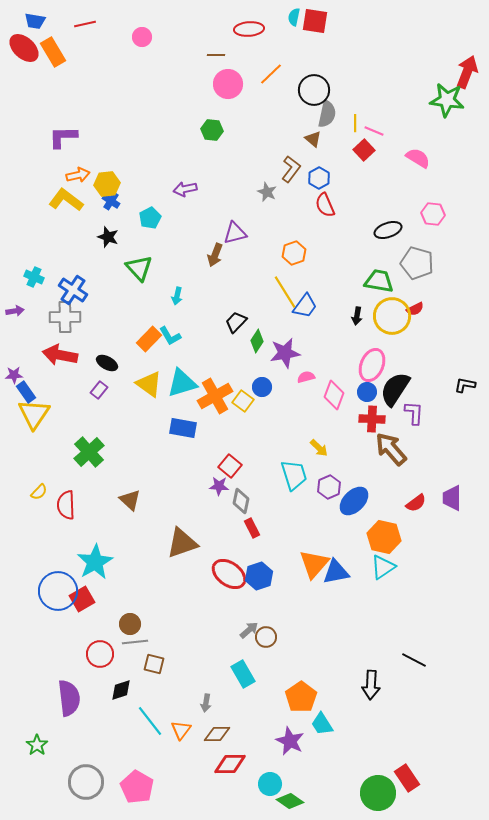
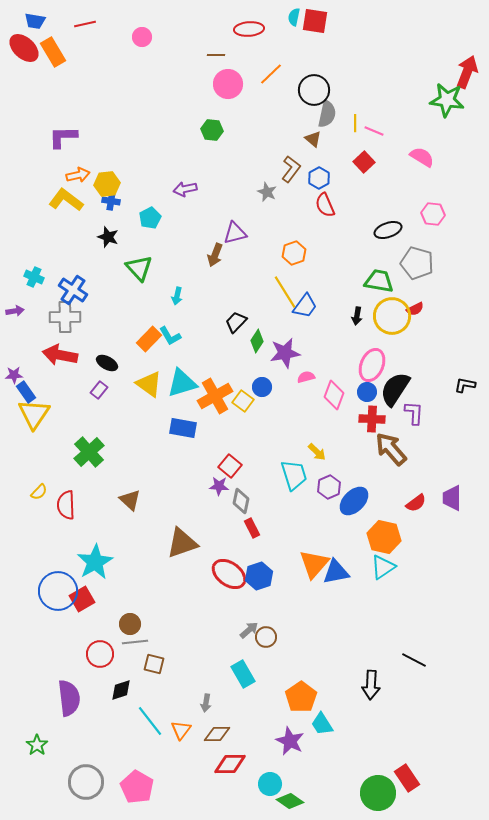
red square at (364, 150): moved 12 px down
pink semicircle at (418, 158): moved 4 px right, 1 px up
blue cross at (111, 201): rotated 24 degrees counterclockwise
yellow arrow at (319, 448): moved 2 px left, 4 px down
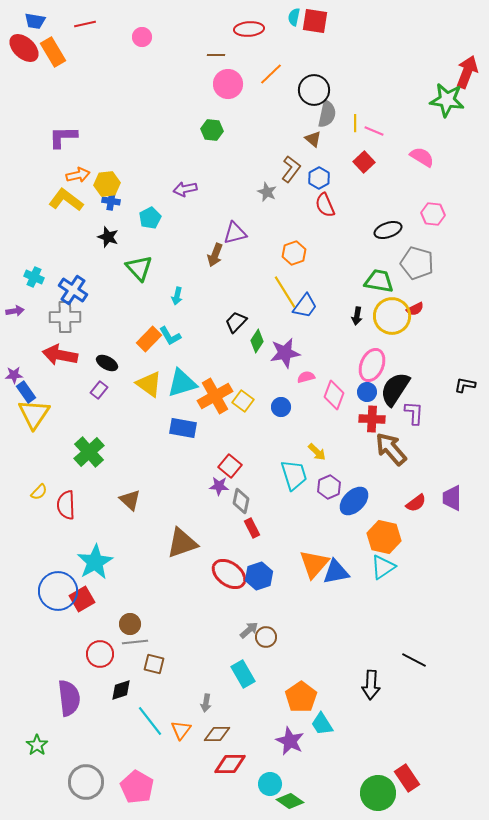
blue circle at (262, 387): moved 19 px right, 20 px down
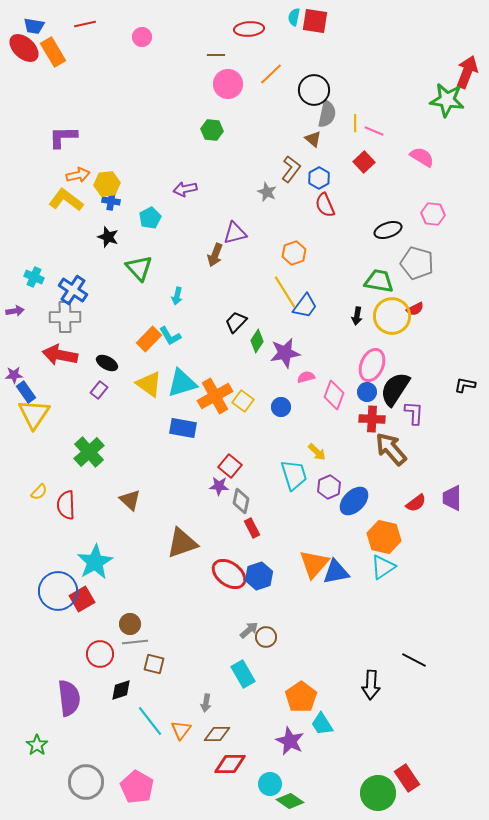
blue trapezoid at (35, 21): moved 1 px left, 5 px down
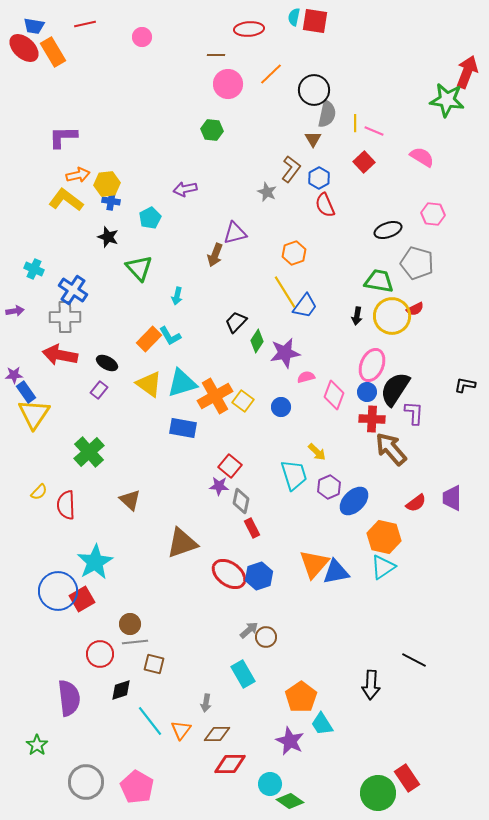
brown triangle at (313, 139): rotated 18 degrees clockwise
cyan cross at (34, 277): moved 8 px up
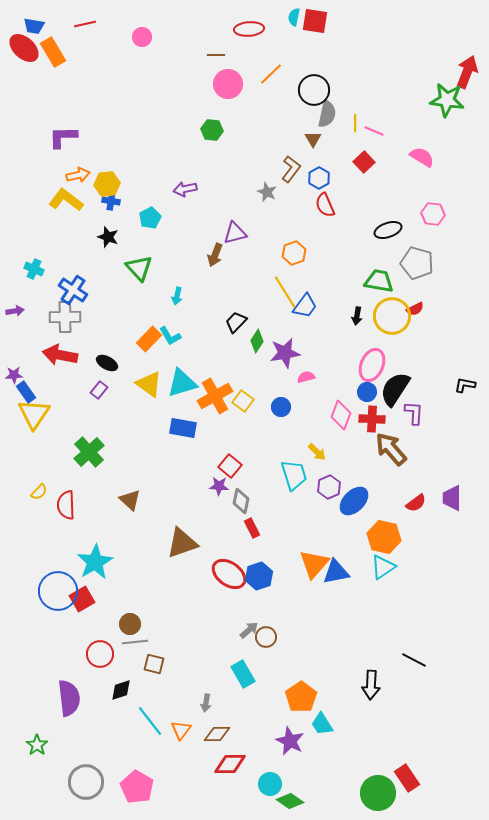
pink diamond at (334, 395): moved 7 px right, 20 px down
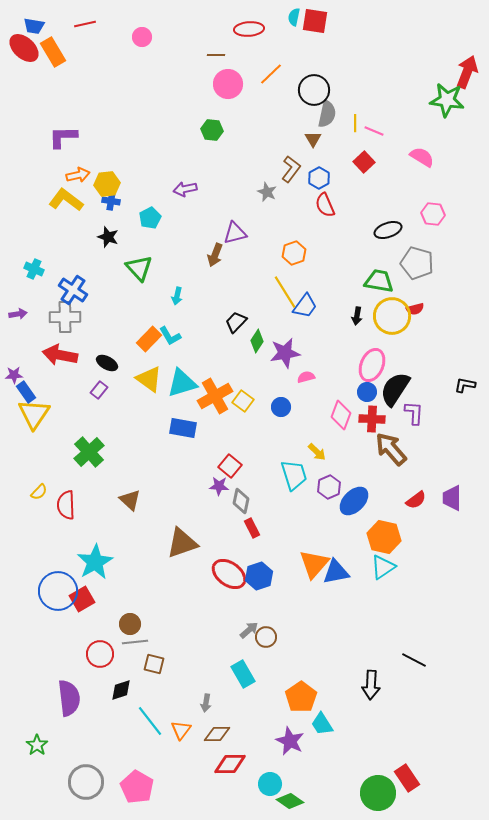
red semicircle at (415, 309): rotated 12 degrees clockwise
purple arrow at (15, 311): moved 3 px right, 3 px down
yellow triangle at (149, 384): moved 5 px up
red semicircle at (416, 503): moved 3 px up
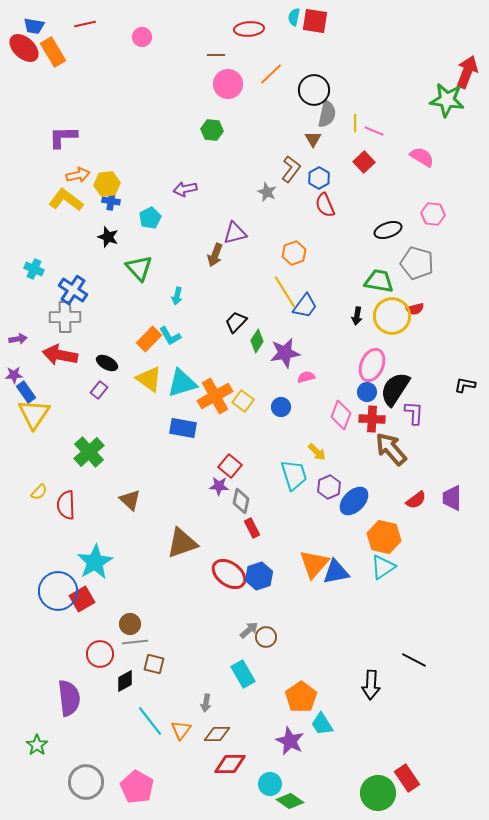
purple arrow at (18, 314): moved 25 px down
black diamond at (121, 690): moved 4 px right, 9 px up; rotated 10 degrees counterclockwise
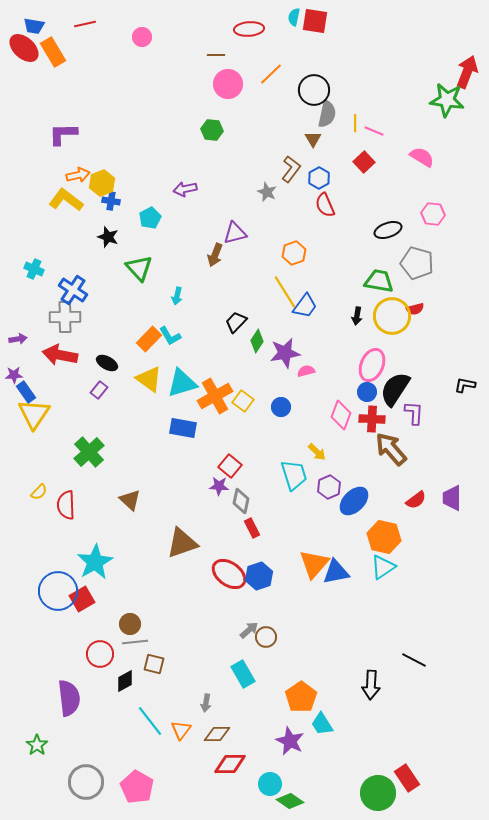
purple L-shape at (63, 137): moved 3 px up
yellow hexagon at (107, 184): moved 5 px left, 1 px up; rotated 15 degrees counterclockwise
pink semicircle at (306, 377): moved 6 px up
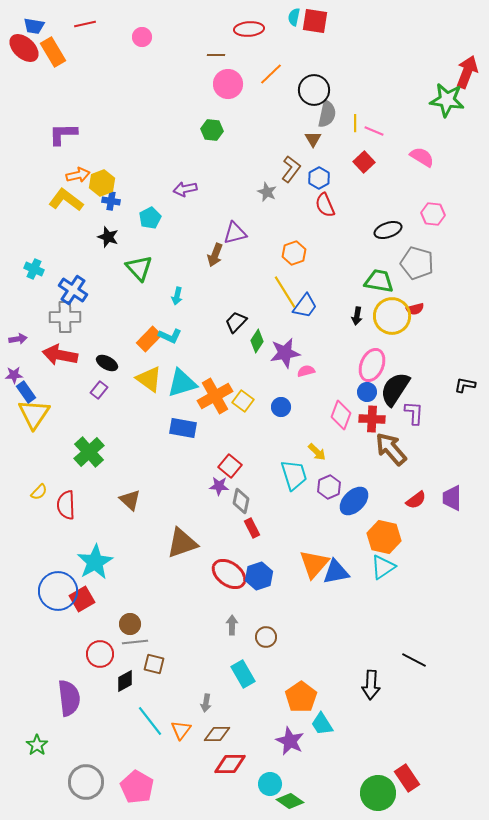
cyan L-shape at (170, 336): rotated 35 degrees counterclockwise
gray arrow at (249, 630): moved 17 px left, 5 px up; rotated 48 degrees counterclockwise
